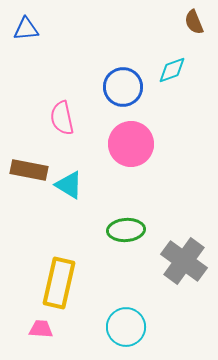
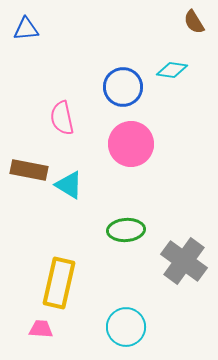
brown semicircle: rotated 10 degrees counterclockwise
cyan diamond: rotated 28 degrees clockwise
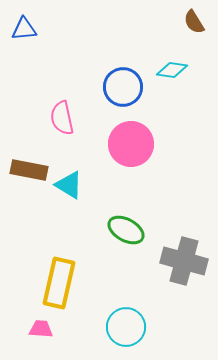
blue triangle: moved 2 px left
green ellipse: rotated 33 degrees clockwise
gray cross: rotated 21 degrees counterclockwise
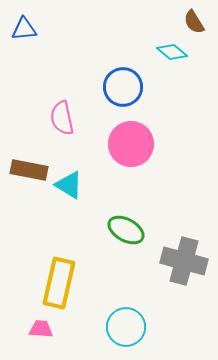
cyan diamond: moved 18 px up; rotated 32 degrees clockwise
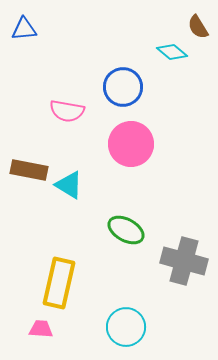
brown semicircle: moved 4 px right, 5 px down
pink semicircle: moved 5 px right, 7 px up; rotated 68 degrees counterclockwise
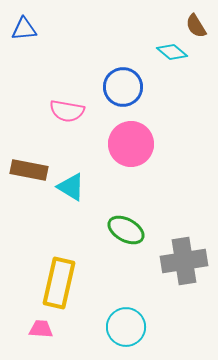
brown semicircle: moved 2 px left, 1 px up
cyan triangle: moved 2 px right, 2 px down
gray cross: rotated 24 degrees counterclockwise
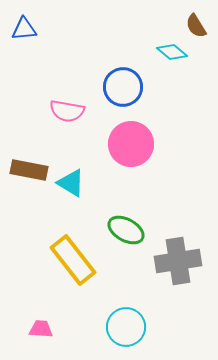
cyan triangle: moved 4 px up
gray cross: moved 6 px left
yellow rectangle: moved 14 px right, 23 px up; rotated 51 degrees counterclockwise
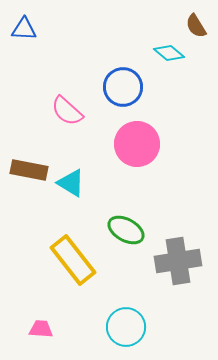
blue triangle: rotated 8 degrees clockwise
cyan diamond: moved 3 px left, 1 px down
pink semicircle: rotated 32 degrees clockwise
pink circle: moved 6 px right
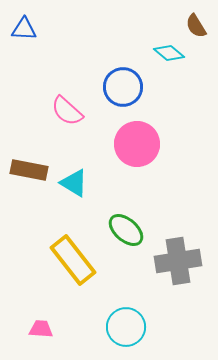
cyan triangle: moved 3 px right
green ellipse: rotated 12 degrees clockwise
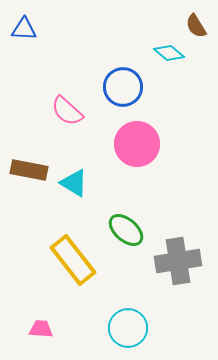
cyan circle: moved 2 px right, 1 px down
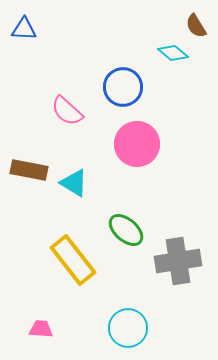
cyan diamond: moved 4 px right
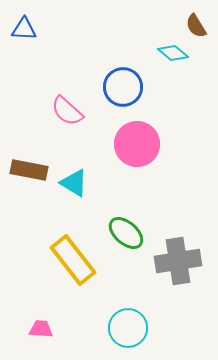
green ellipse: moved 3 px down
